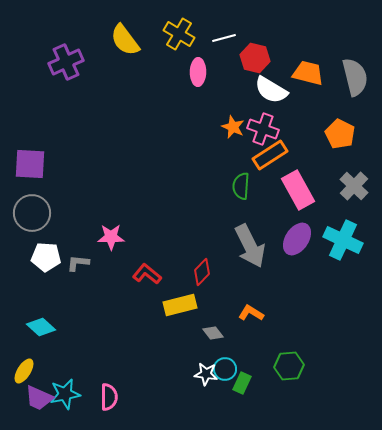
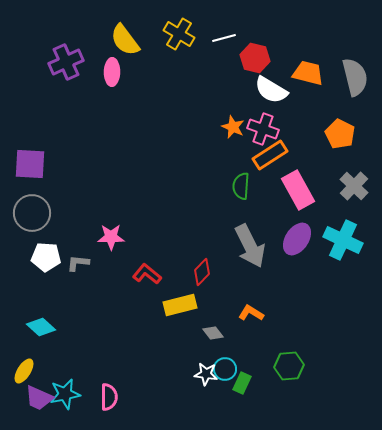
pink ellipse: moved 86 px left
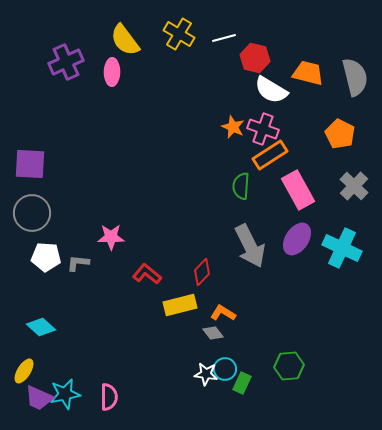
cyan cross: moved 1 px left, 8 px down
orange L-shape: moved 28 px left
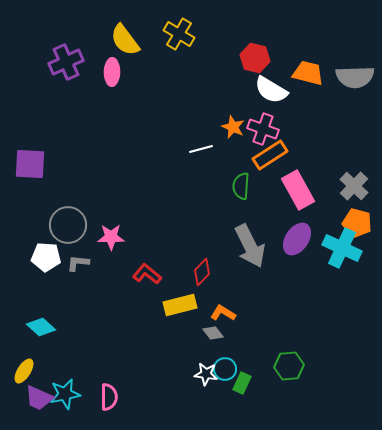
white line: moved 23 px left, 111 px down
gray semicircle: rotated 102 degrees clockwise
orange pentagon: moved 17 px right, 89 px down; rotated 12 degrees counterclockwise
gray circle: moved 36 px right, 12 px down
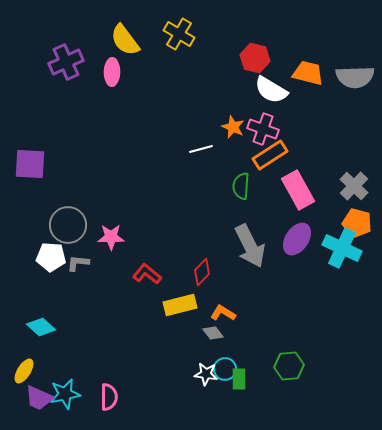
white pentagon: moved 5 px right
green rectangle: moved 3 px left, 4 px up; rotated 25 degrees counterclockwise
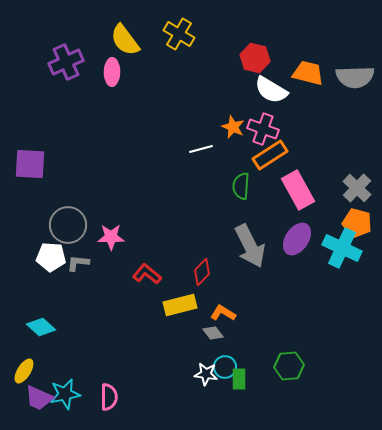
gray cross: moved 3 px right, 2 px down
cyan circle: moved 2 px up
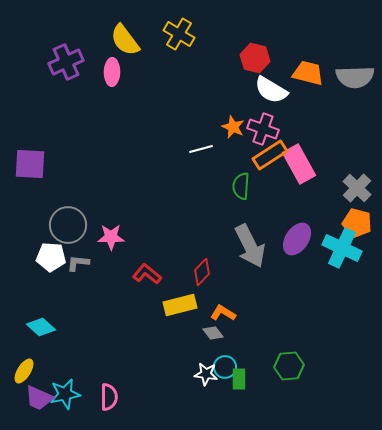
pink rectangle: moved 1 px right, 26 px up
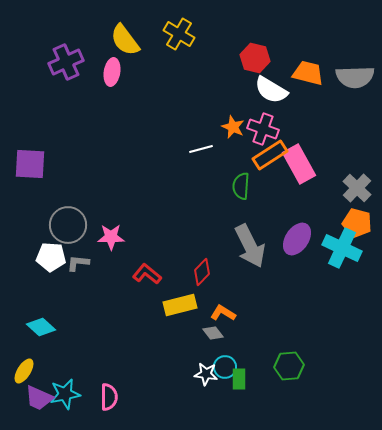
pink ellipse: rotated 8 degrees clockwise
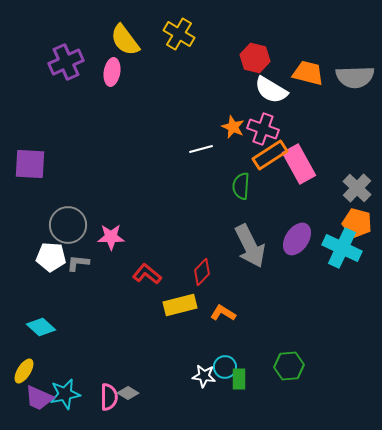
gray diamond: moved 85 px left, 60 px down; rotated 20 degrees counterclockwise
white star: moved 2 px left, 2 px down
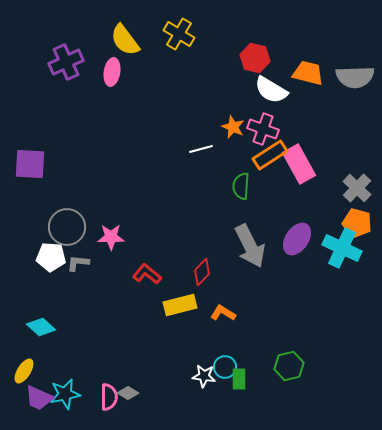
gray circle: moved 1 px left, 2 px down
green hexagon: rotated 8 degrees counterclockwise
